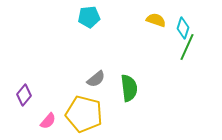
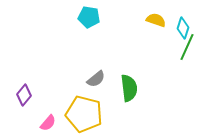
cyan pentagon: rotated 15 degrees clockwise
pink semicircle: moved 2 px down
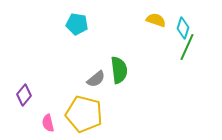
cyan pentagon: moved 12 px left, 7 px down
green semicircle: moved 10 px left, 18 px up
pink semicircle: rotated 126 degrees clockwise
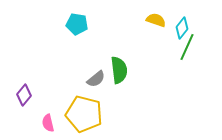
cyan diamond: moved 1 px left; rotated 20 degrees clockwise
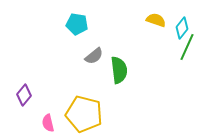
gray semicircle: moved 2 px left, 23 px up
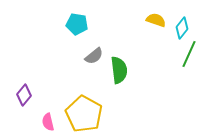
green line: moved 2 px right, 7 px down
yellow pentagon: rotated 15 degrees clockwise
pink semicircle: moved 1 px up
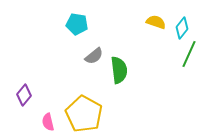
yellow semicircle: moved 2 px down
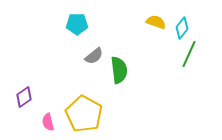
cyan pentagon: rotated 10 degrees counterclockwise
purple diamond: moved 2 px down; rotated 15 degrees clockwise
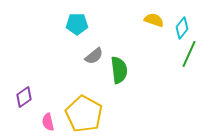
yellow semicircle: moved 2 px left, 2 px up
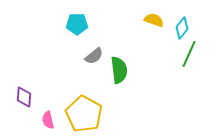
purple diamond: rotated 50 degrees counterclockwise
pink semicircle: moved 2 px up
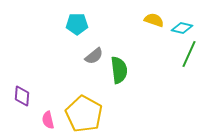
cyan diamond: rotated 65 degrees clockwise
purple diamond: moved 2 px left, 1 px up
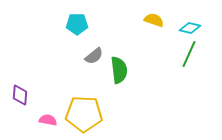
cyan diamond: moved 8 px right
purple diamond: moved 2 px left, 1 px up
yellow pentagon: rotated 27 degrees counterclockwise
pink semicircle: rotated 114 degrees clockwise
